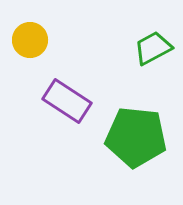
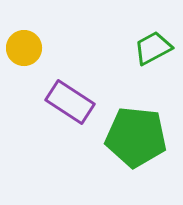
yellow circle: moved 6 px left, 8 px down
purple rectangle: moved 3 px right, 1 px down
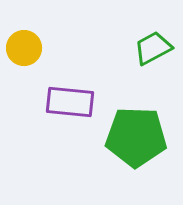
purple rectangle: rotated 27 degrees counterclockwise
green pentagon: rotated 4 degrees counterclockwise
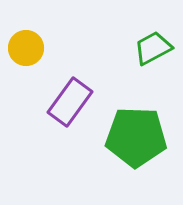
yellow circle: moved 2 px right
purple rectangle: rotated 60 degrees counterclockwise
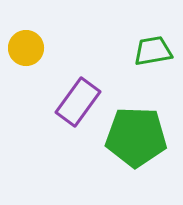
green trapezoid: moved 3 px down; rotated 18 degrees clockwise
purple rectangle: moved 8 px right
